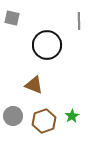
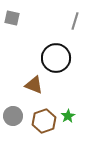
gray line: moved 4 px left; rotated 18 degrees clockwise
black circle: moved 9 px right, 13 px down
green star: moved 4 px left
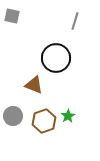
gray square: moved 2 px up
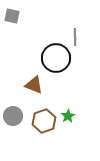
gray line: moved 16 px down; rotated 18 degrees counterclockwise
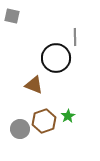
gray circle: moved 7 px right, 13 px down
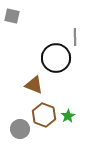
brown hexagon: moved 6 px up; rotated 20 degrees counterclockwise
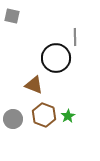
gray circle: moved 7 px left, 10 px up
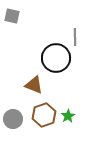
brown hexagon: rotated 20 degrees clockwise
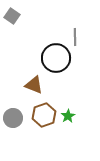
gray square: rotated 21 degrees clockwise
gray circle: moved 1 px up
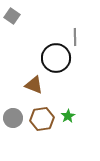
brown hexagon: moved 2 px left, 4 px down; rotated 10 degrees clockwise
